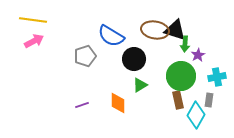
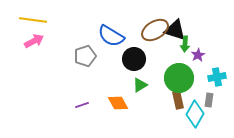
brown ellipse: rotated 40 degrees counterclockwise
green circle: moved 2 px left, 2 px down
orange diamond: rotated 30 degrees counterclockwise
cyan diamond: moved 1 px left, 1 px up
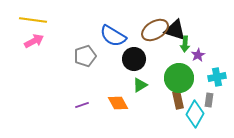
blue semicircle: moved 2 px right
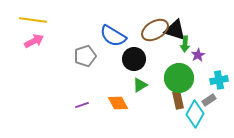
cyan cross: moved 2 px right, 3 px down
gray rectangle: rotated 48 degrees clockwise
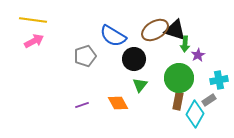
green triangle: rotated 21 degrees counterclockwise
brown rectangle: moved 1 px down; rotated 24 degrees clockwise
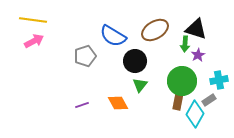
black triangle: moved 21 px right, 1 px up
black circle: moved 1 px right, 2 px down
green circle: moved 3 px right, 3 px down
